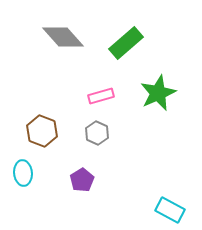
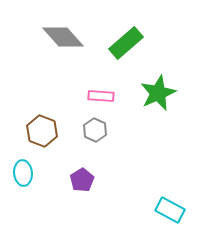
pink rectangle: rotated 20 degrees clockwise
gray hexagon: moved 2 px left, 3 px up
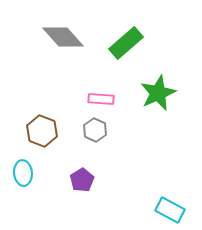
pink rectangle: moved 3 px down
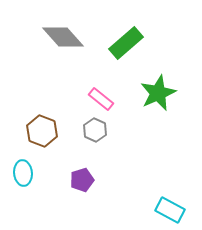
pink rectangle: rotated 35 degrees clockwise
purple pentagon: rotated 15 degrees clockwise
